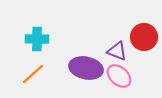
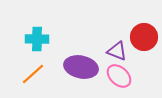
purple ellipse: moved 5 px left, 1 px up
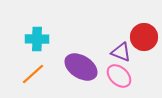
purple triangle: moved 4 px right, 1 px down
purple ellipse: rotated 20 degrees clockwise
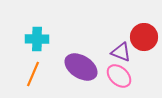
orange line: rotated 25 degrees counterclockwise
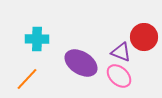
purple ellipse: moved 4 px up
orange line: moved 6 px left, 5 px down; rotated 20 degrees clockwise
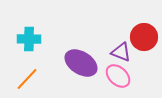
cyan cross: moved 8 px left
pink ellipse: moved 1 px left
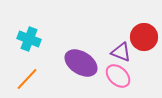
cyan cross: rotated 20 degrees clockwise
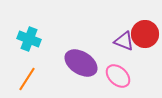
red circle: moved 1 px right, 3 px up
purple triangle: moved 3 px right, 11 px up
orange line: rotated 10 degrees counterclockwise
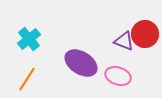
cyan cross: rotated 30 degrees clockwise
pink ellipse: rotated 25 degrees counterclockwise
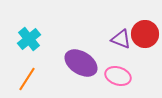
purple triangle: moved 3 px left, 2 px up
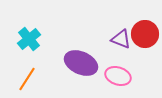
purple ellipse: rotated 8 degrees counterclockwise
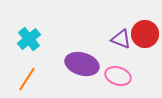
purple ellipse: moved 1 px right, 1 px down; rotated 8 degrees counterclockwise
